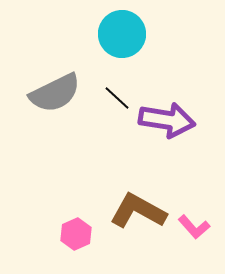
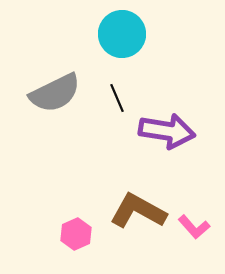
black line: rotated 24 degrees clockwise
purple arrow: moved 11 px down
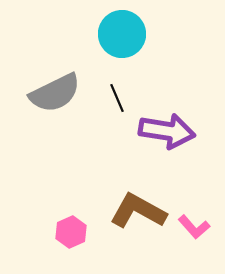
pink hexagon: moved 5 px left, 2 px up
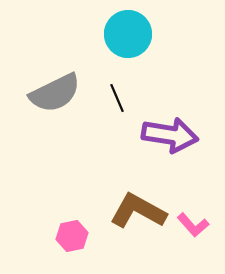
cyan circle: moved 6 px right
purple arrow: moved 3 px right, 4 px down
pink L-shape: moved 1 px left, 2 px up
pink hexagon: moved 1 px right, 4 px down; rotated 12 degrees clockwise
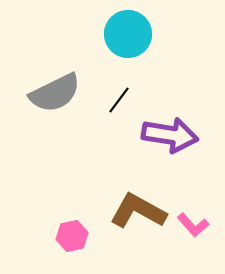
black line: moved 2 px right, 2 px down; rotated 60 degrees clockwise
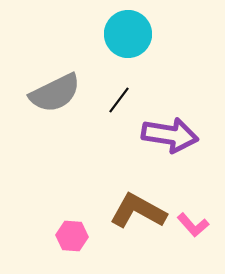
pink hexagon: rotated 16 degrees clockwise
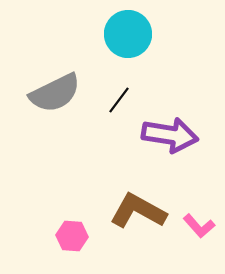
pink L-shape: moved 6 px right, 1 px down
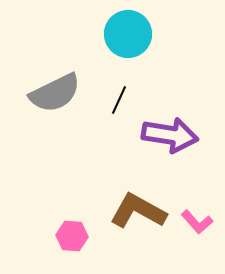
black line: rotated 12 degrees counterclockwise
pink L-shape: moved 2 px left, 4 px up
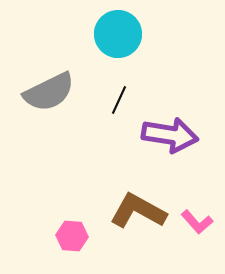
cyan circle: moved 10 px left
gray semicircle: moved 6 px left, 1 px up
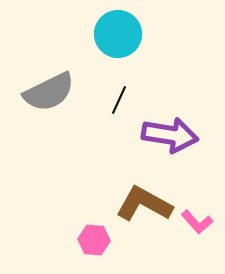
brown L-shape: moved 6 px right, 7 px up
pink hexagon: moved 22 px right, 4 px down
